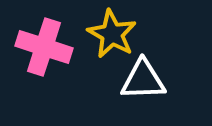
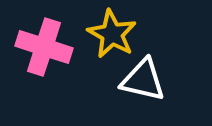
white triangle: rotated 15 degrees clockwise
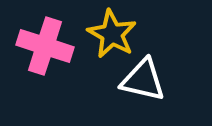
pink cross: moved 1 px right, 1 px up
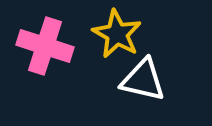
yellow star: moved 5 px right
